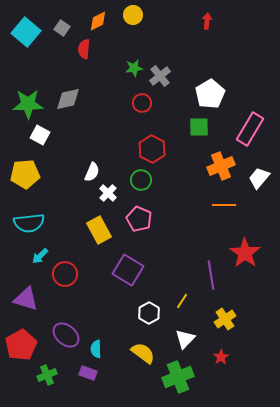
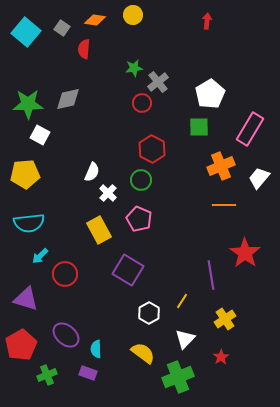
orange diamond at (98, 21): moved 3 px left, 1 px up; rotated 35 degrees clockwise
gray cross at (160, 76): moved 2 px left, 6 px down
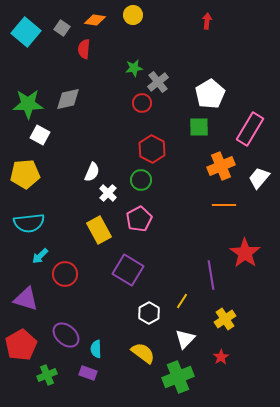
pink pentagon at (139, 219): rotated 20 degrees clockwise
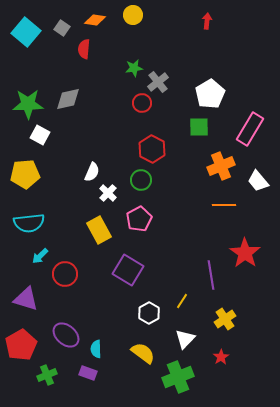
white trapezoid at (259, 178): moved 1 px left, 3 px down; rotated 80 degrees counterclockwise
